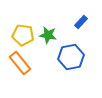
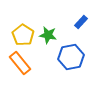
yellow pentagon: rotated 25 degrees clockwise
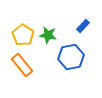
blue rectangle: moved 2 px right, 4 px down
orange rectangle: moved 2 px right, 2 px down
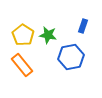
blue rectangle: rotated 24 degrees counterclockwise
